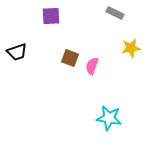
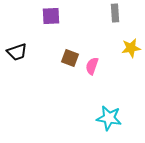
gray rectangle: rotated 60 degrees clockwise
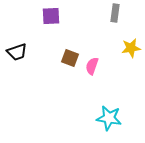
gray rectangle: rotated 12 degrees clockwise
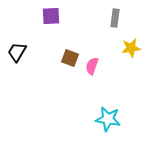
gray rectangle: moved 5 px down
black trapezoid: rotated 140 degrees clockwise
cyan star: moved 1 px left, 1 px down
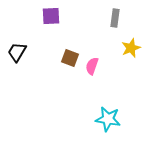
yellow star: rotated 12 degrees counterclockwise
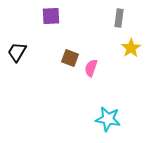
gray rectangle: moved 4 px right
yellow star: rotated 12 degrees counterclockwise
pink semicircle: moved 1 px left, 2 px down
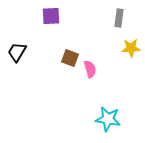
yellow star: rotated 30 degrees clockwise
pink semicircle: moved 1 px left, 1 px down; rotated 144 degrees clockwise
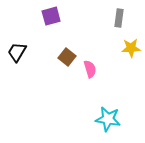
purple square: rotated 12 degrees counterclockwise
brown square: moved 3 px left, 1 px up; rotated 18 degrees clockwise
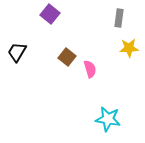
purple square: moved 1 px left, 2 px up; rotated 36 degrees counterclockwise
yellow star: moved 2 px left
